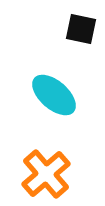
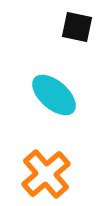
black square: moved 4 px left, 2 px up
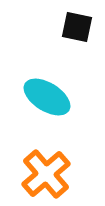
cyan ellipse: moved 7 px left, 2 px down; rotated 9 degrees counterclockwise
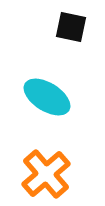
black square: moved 6 px left
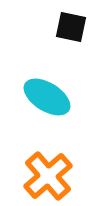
orange cross: moved 2 px right, 2 px down
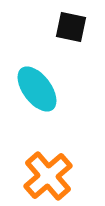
cyan ellipse: moved 10 px left, 8 px up; rotated 21 degrees clockwise
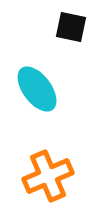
orange cross: rotated 18 degrees clockwise
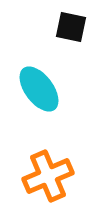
cyan ellipse: moved 2 px right
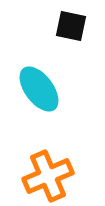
black square: moved 1 px up
